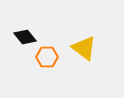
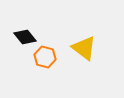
orange hexagon: moved 2 px left; rotated 15 degrees clockwise
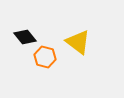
yellow triangle: moved 6 px left, 6 px up
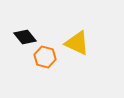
yellow triangle: moved 1 px left, 1 px down; rotated 12 degrees counterclockwise
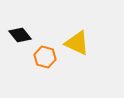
black diamond: moved 5 px left, 2 px up
